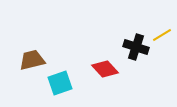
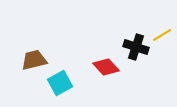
brown trapezoid: moved 2 px right
red diamond: moved 1 px right, 2 px up
cyan square: rotated 10 degrees counterclockwise
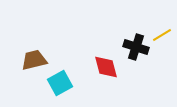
red diamond: rotated 28 degrees clockwise
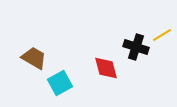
brown trapezoid: moved 2 px up; rotated 44 degrees clockwise
red diamond: moved 1 px down
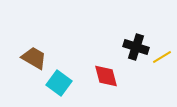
yellow line: moved 22 px down
red diamond: moved 8 px down
cyan square: moved 1 px left; rotated 25 degrees counterclockwise
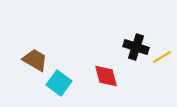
brown trapezoid: moved 1 px right, 2 px down
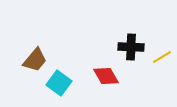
black cross: moved 5 px left; rotated 15 degrees counterclockwise
brown trapezoid: rotated 100 degrees clockwise
red diamond: rotated 16 degrees counterclockwise
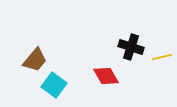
black cross: rotated 15 degrees clockwise
yellow line: rotated 18 degrees clockwise
cyan square: moved 5 px left, 2 px down
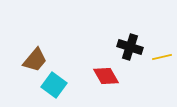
black cross: moved 1 px left
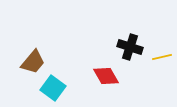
brown trapezoid: moved 2 px left, 2 px down
cyan square: moved 1 px left, 3 px down
